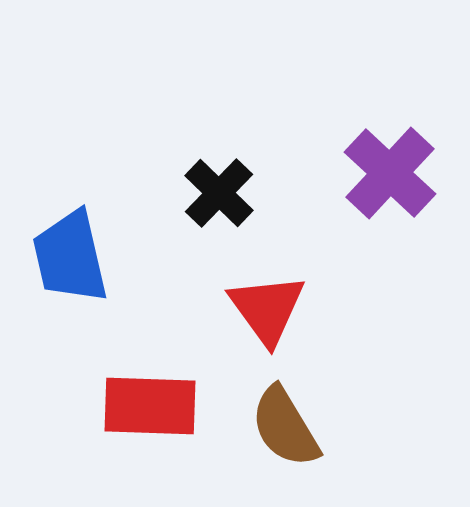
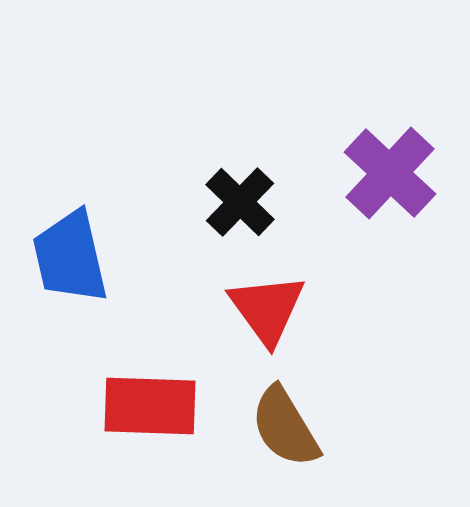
black cross: moved 21 px right, 9 px down
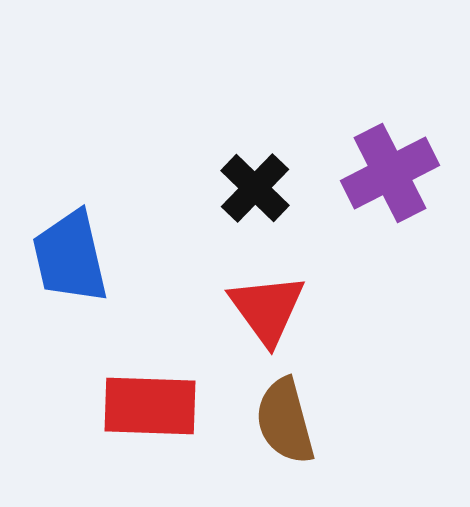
purple cross: rotated 20 degrees clockwise
black cross: moved 15 px right, 14 px up
brown semicircle: moved 6 px up; rotated 16 degrees clockwise
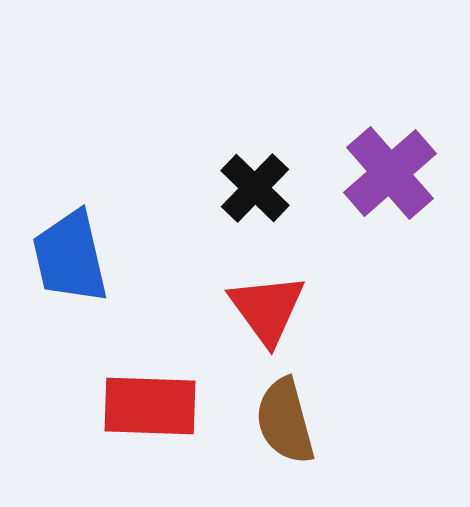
purple cross: rotated 14 degrees counterclockwise
